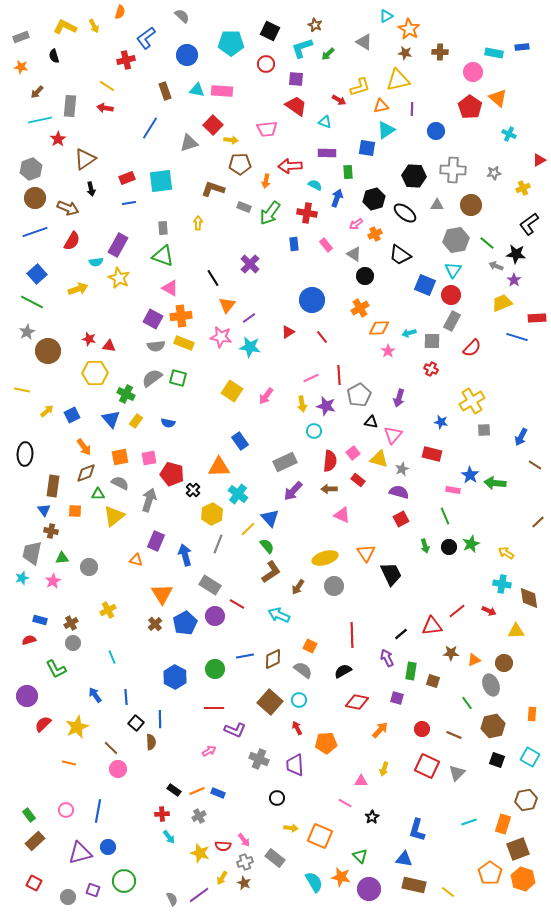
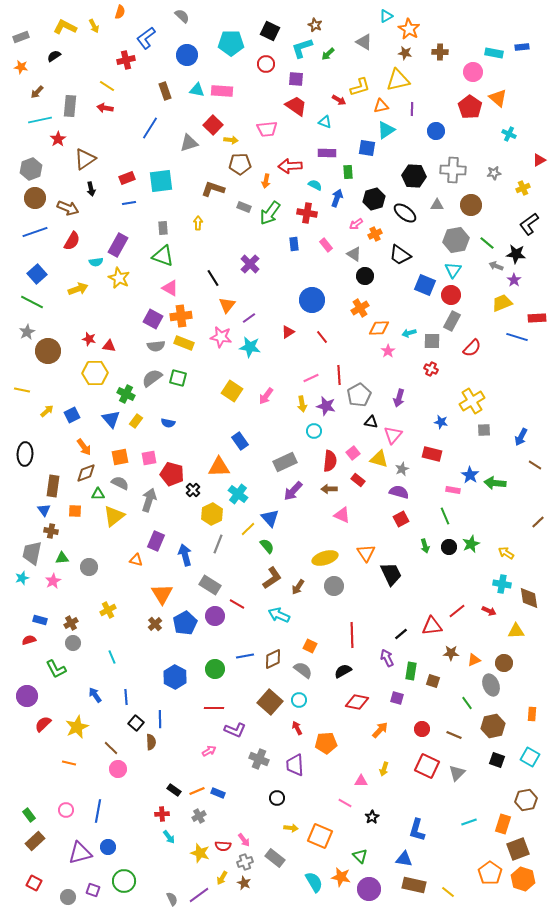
black semicircle at (54, 56): rotated 72 degrees clockwise
brown L-shape at (271, 572): moved 1 px right, 6 px down
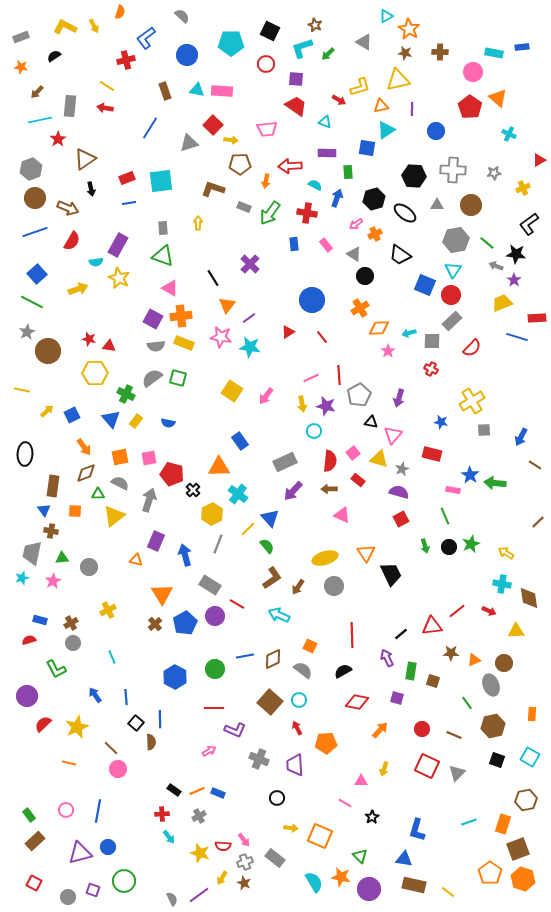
gray rectangle at (452, 321): rotated 18 degrees clockwise
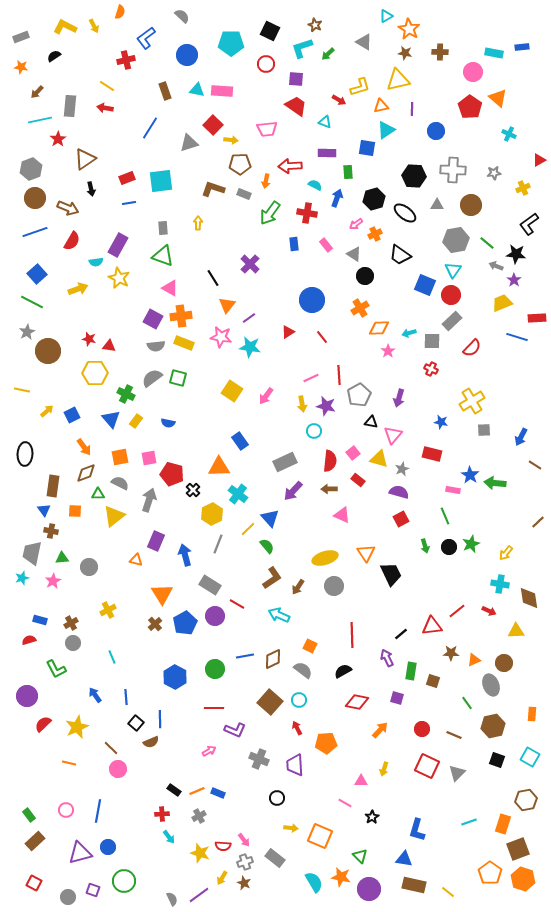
gray rectangle at (244, 207): moved 13 px up
yellow arrow at (506, 553): rotated 84 degrees counterclockwise
cyan cross at (502, 584): moved 2 px left
brown semicircle at (151, 742): rotated 70 degrees clockwise
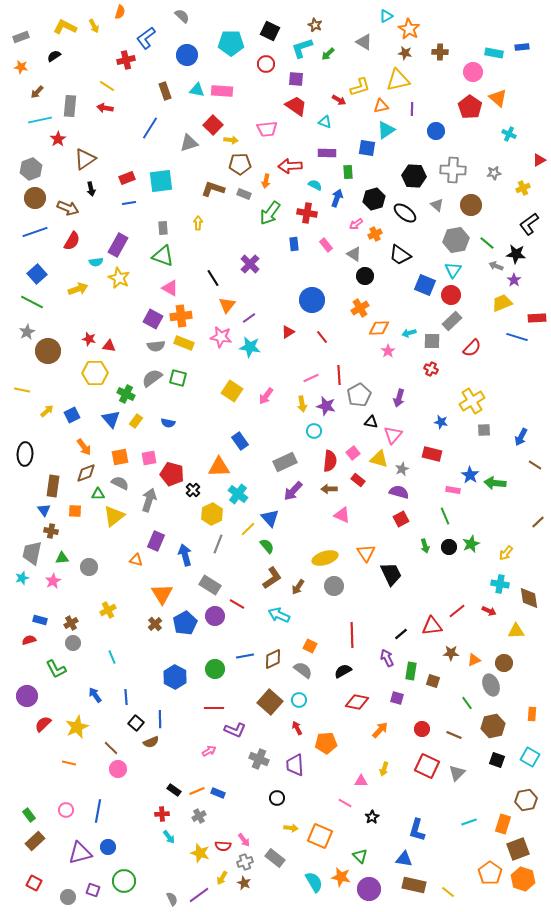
gray triangle at (437, 205): rotated 40 degrees clockwise
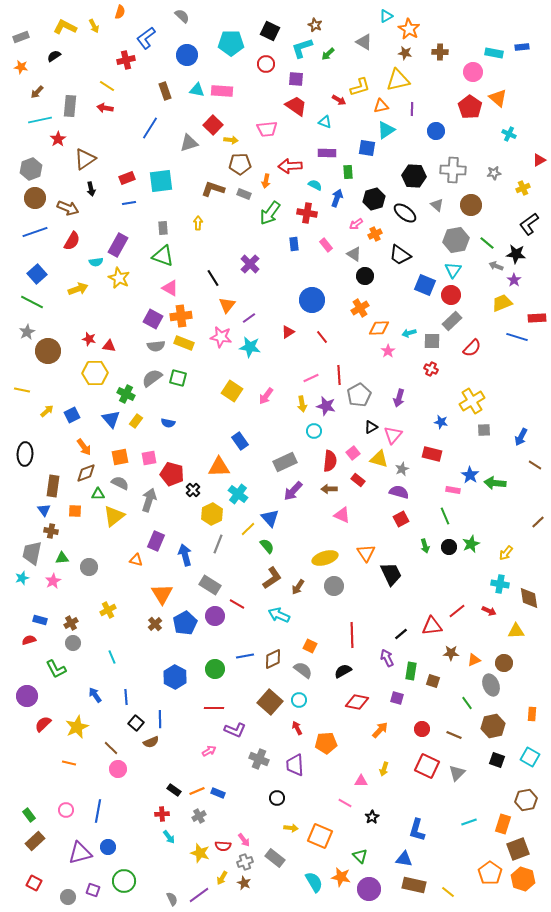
black triangle at (371, 422): moved 5 px down; rotated 40 degrees counterclockwise
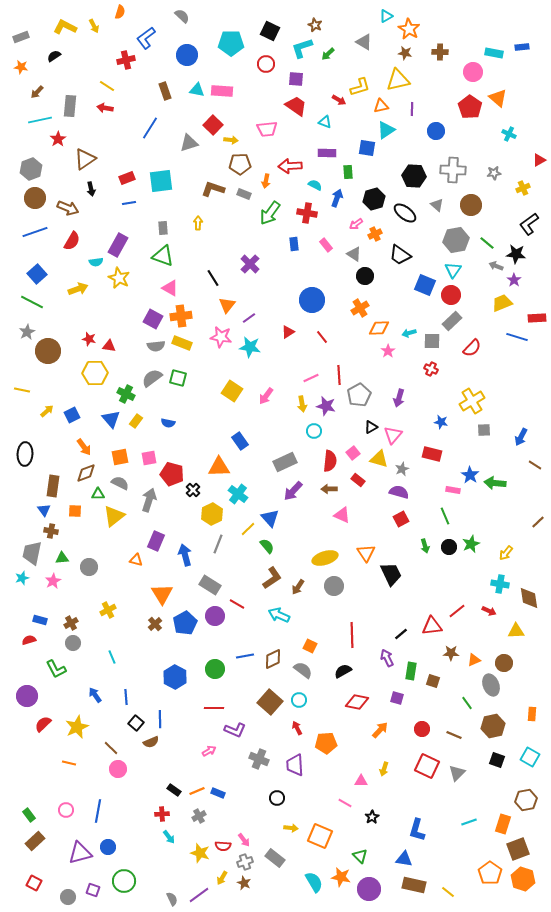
yellow rectangle at (184, 343): moved 2 px left
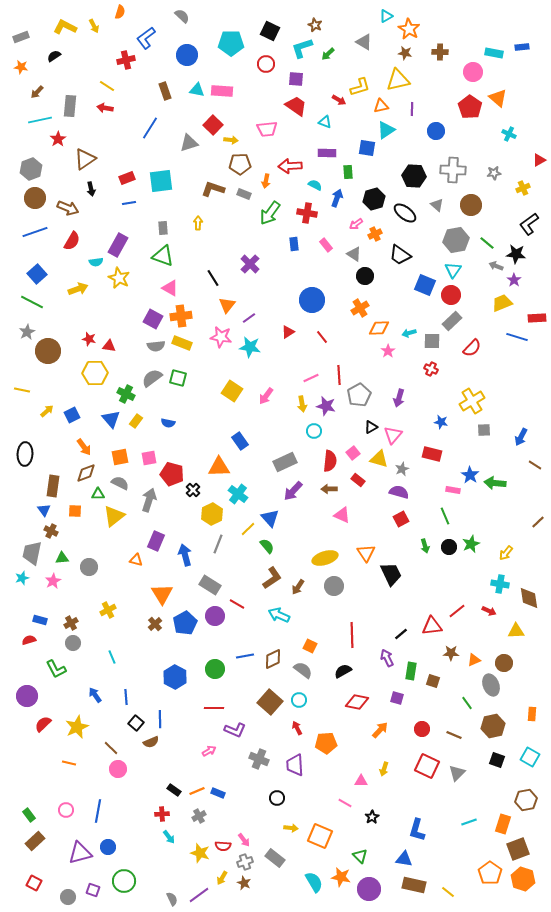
brown cross at (51, 531): rotated 16 degrees clockwise
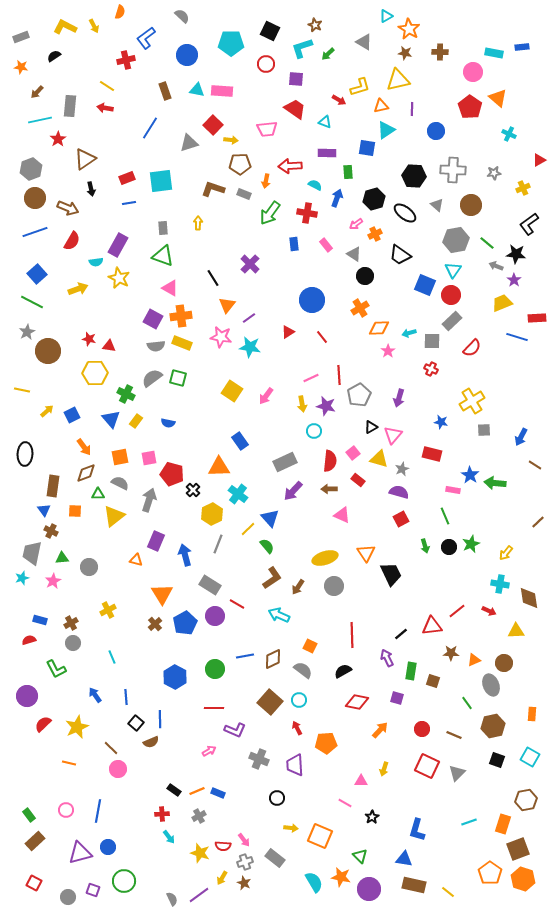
red trapezoid at (296, 106): moved 1 px left, 3 px down
